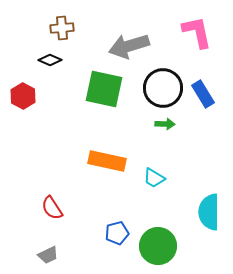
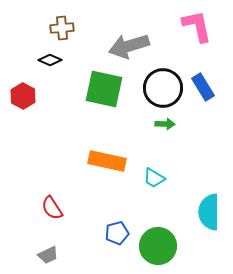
pink L-shape: moved 6 px up
blue rectangle: moved 7 px up
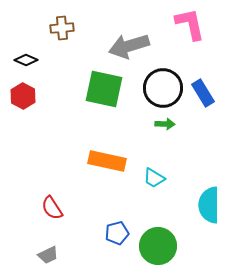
pink L-shape: moved 7 px left, 2 px up
black diamond: moved 24 px left
blue rectangle: moved 6 px down
cyan semicircle: moved 7 px up
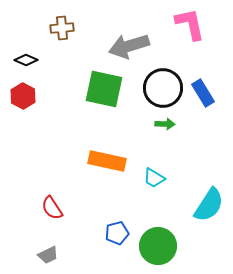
cyan semicircle: rotated 147 degrees counterclockwise
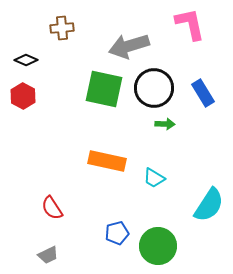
black circle: moved 9 px left
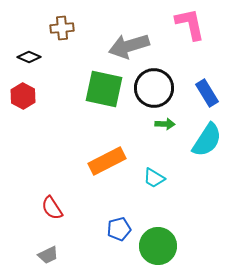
black diamond: moved 3 px right, 3 px up
blue rectangle: moved 4 px right
orange rectangle: rotated 39 degrees counterclockwise
cyan semicircle: moved 2 px left, 65 px up
blue pentagon: moved 2 px right, 4 px up
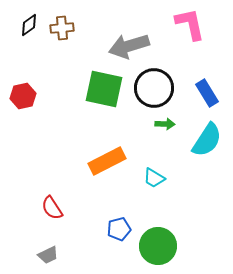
black diamond: moved 32 px up; rotated 60 degrees counterclockwise
red hexagon: rotated 20 degrees clockwise
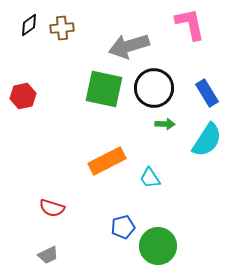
cyan trapezoid: moved 4 px left; rotated 25 degrees clockwise
red semicircle: rotated 40 degrees counterclockwise
blue pentagon: moved 4 px right, 2 px up
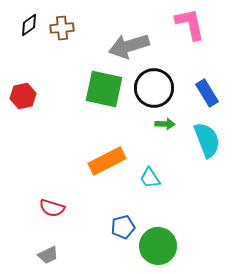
cyan semicircle: rotated 54 degrees counterclockwise
